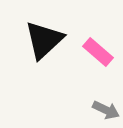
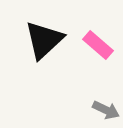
pink rectangle: moved 7 px up
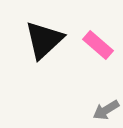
gray arrow: rotated 124 degrees clockwise
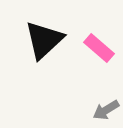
pink rectangle: moved 1 px right, 3 px down
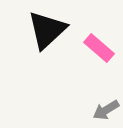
black triangle: moved 3 px right, 10 px up
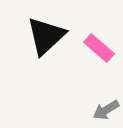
black triangle: moved 1 px left, 6 px down
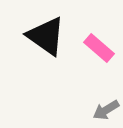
black triangle: rotated 42 degrees counterclockwise
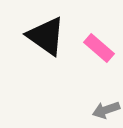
gray arrow: rotated 12 degrees clockwise
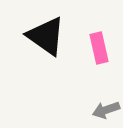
pink rectangle: rotated 36 degrees clockwise
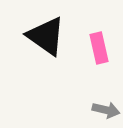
gray arrow: rotated 148 degrees counterclockwise
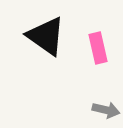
pink rectangle: moved 1 px left
